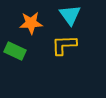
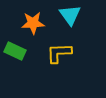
orange star: moved 2 px right
yellow L-shape: moved 5 px left, 8 px down
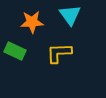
orange star: moved 1 px left, 1 px up
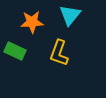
cyan triangle: rotated 15 degrees clockwise
yellow L-shape: rotated 68 degrees counterclockwise
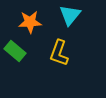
orange star: moved 2 px left
green rectangle: rotated 15 degrees clockwise
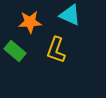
cyan triangle: rotated 45 degrees counterclockwise
yellow L-shape: moved 3 px left, 3 px up
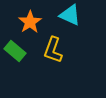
orange star: rotated 30 degrees counterclockwise
yellow L-shape: moved 3 px left
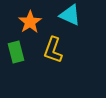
green rectangle: moved 1 px right, 1 px down; rotated 35 degrees clockwise
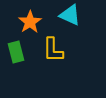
yellow L-shape: rotated 20 degrees counterclockwise
